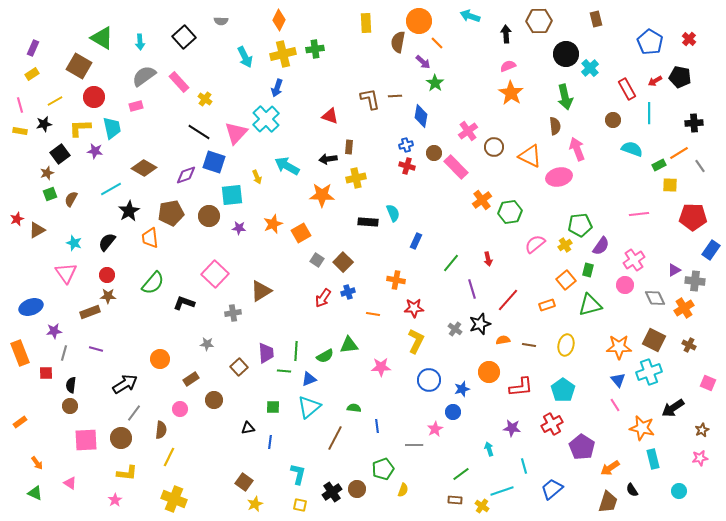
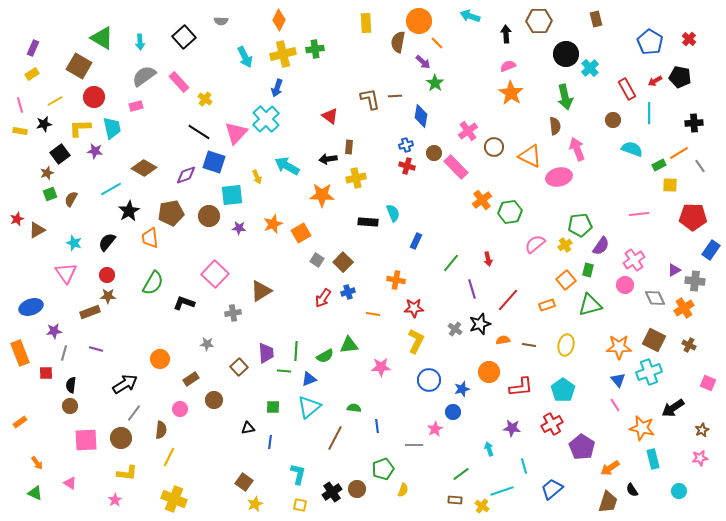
red triangle at (330, 116): rotated 18 degrees clockwise
green semicircle at (153, 283): rotated 10 degrees counterclockwise
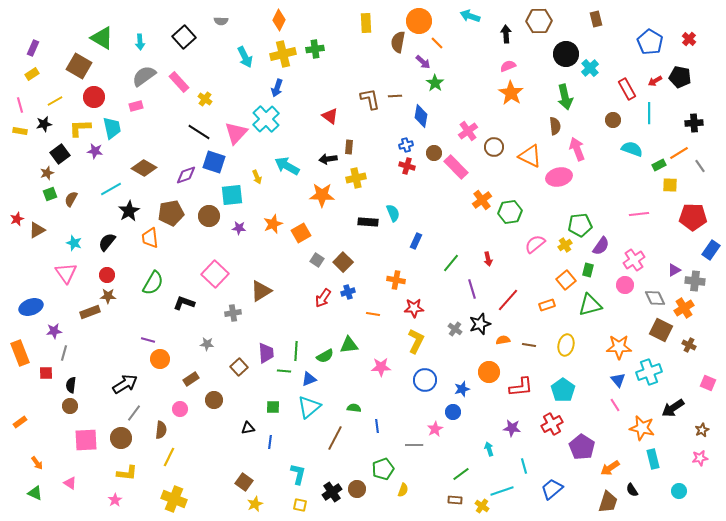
brown square at (654, 340): moved 7 px right, 10 px up
purple line at (96, 349): moved 52 px right, 9 px up
blue circle at (429, 380): moved 4 px left
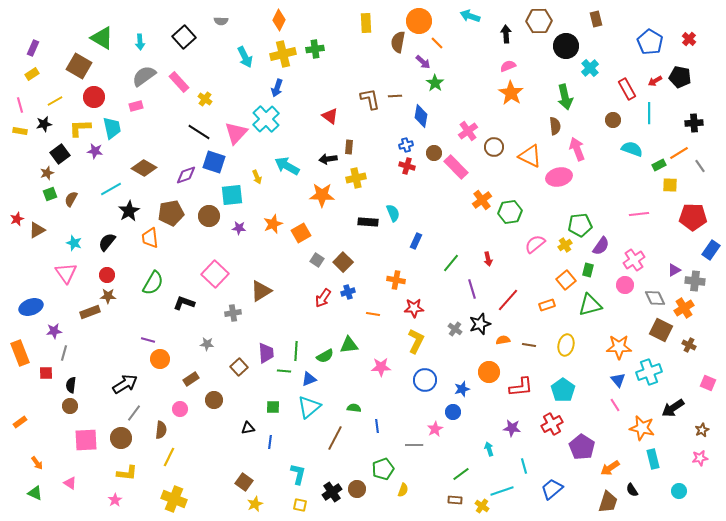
black circle at (566, 54): moved 8 px up
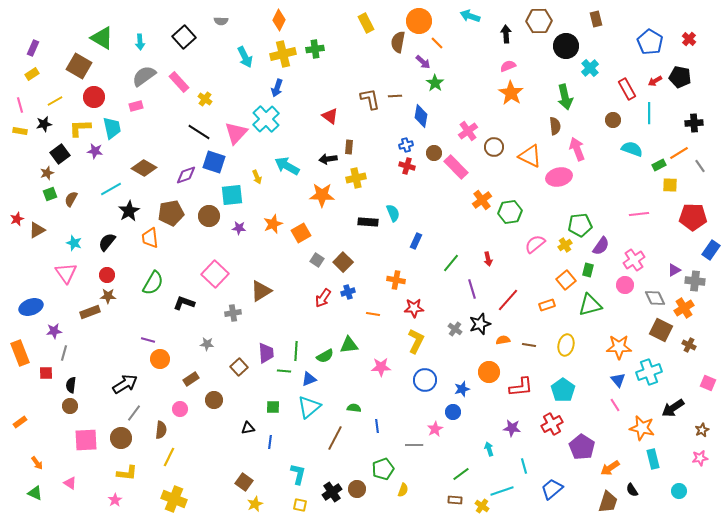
yellow rectangle at (366, 23): rotated 24 degrees counterclockwise
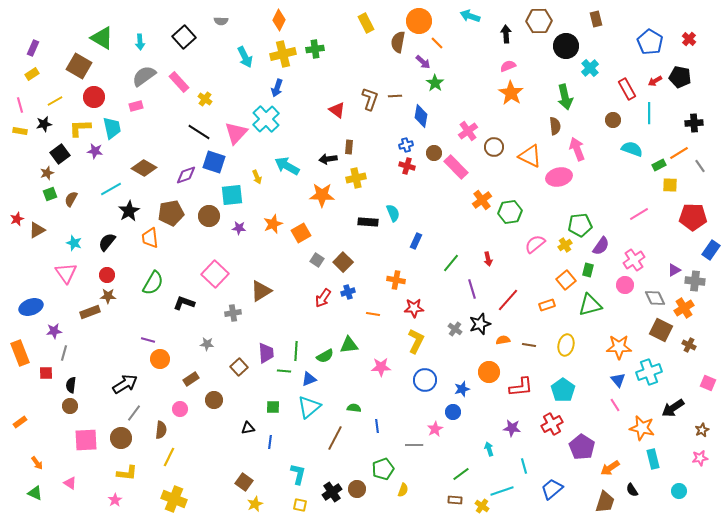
brown L-shape at (370, 99): rotated 30 degrees clockwise
red triangle at (330, 116): moved 7 px right, 6 px up
pink line at (639, 214): rotated 24 degrees counterclockwise
brown trapezoid at (608, 502): moved 3 px left
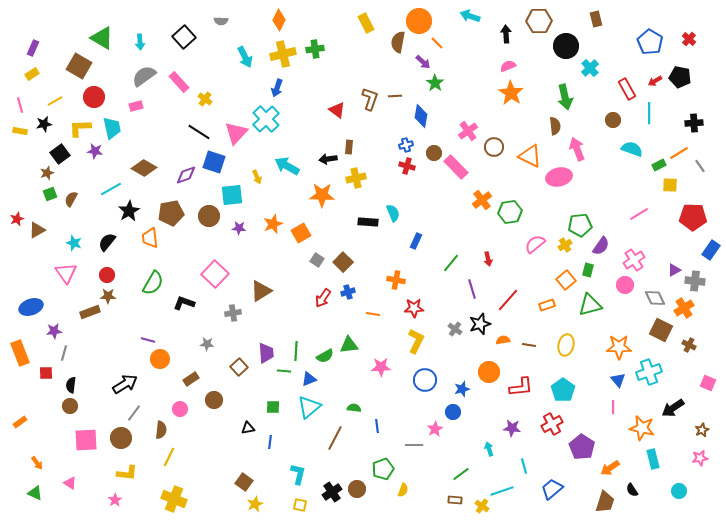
pink line at (615, 405): moved 2 px left, 2 px down; rotated 32 degrees clockwise
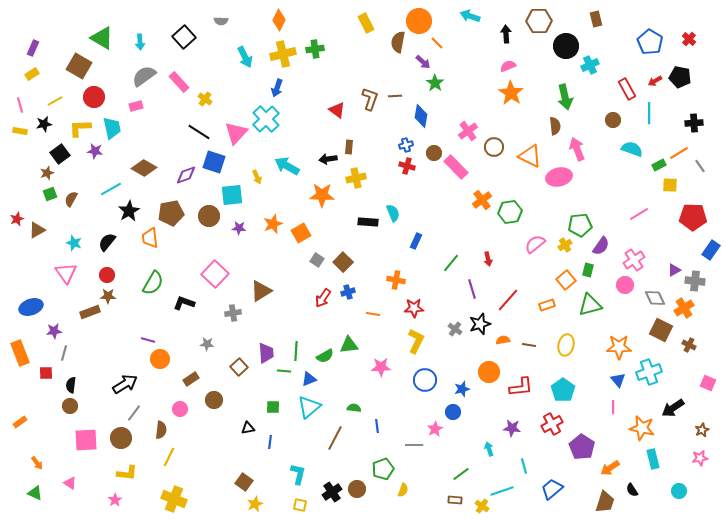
cyan cross at (590, 68): moved 3 px up; rotated 18 degrees clockwise
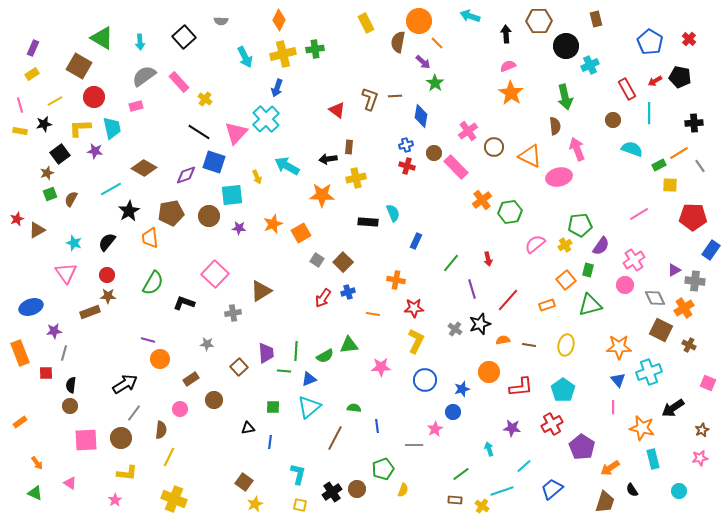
cyan line at (524, 466): rotated 63 degrees clockwise
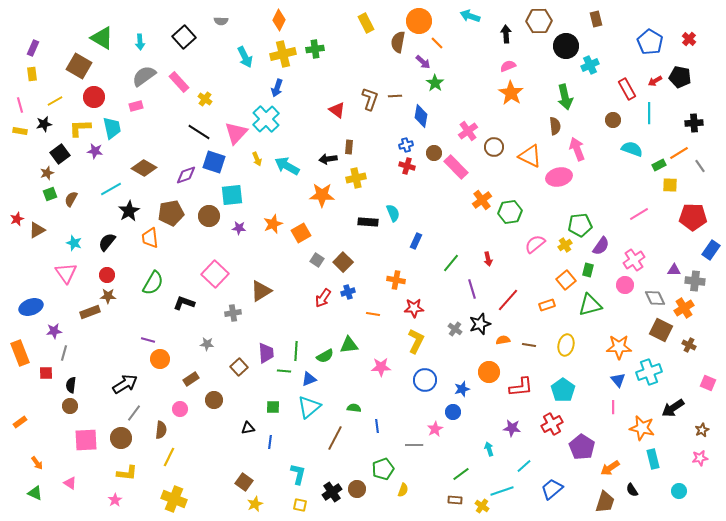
yellow rectangle at (32, 74): rotated 64 degrees counterclockwise
yellow arrow at (257, 177): moved 18 px up
purple triangle at (674, 270): rotated 32 degrees clockwise
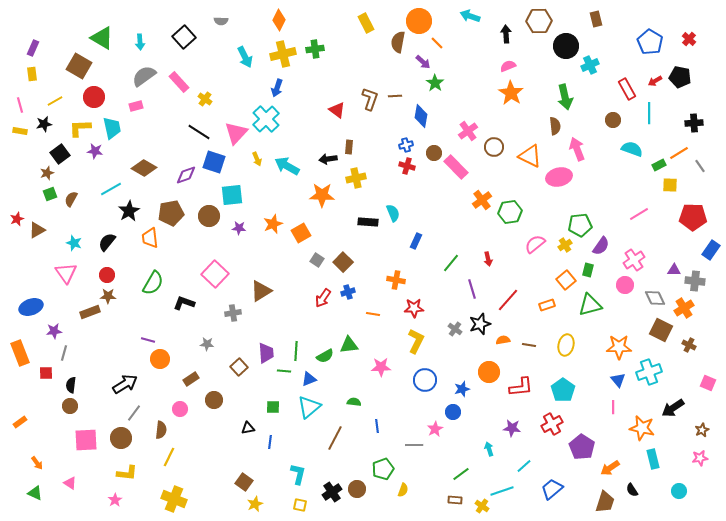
green semicircle at (354, 408): moved 6 px up
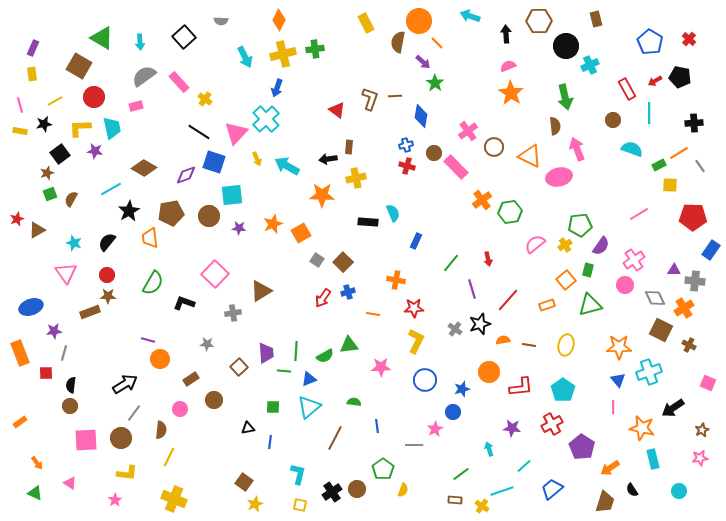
green pentagon at (383, 469): rotated 15 degrees counterclockwise
